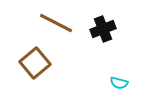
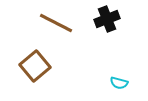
black cross: moved 4 px right, 10 px up
brown square: moved 3 px down
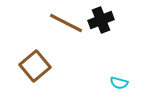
black cross: moved 6 px left, 1 px down
brown line: moved 10 px right
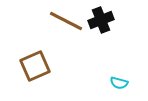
brown line: moved 2 px up
brown square: rotated 16 degrees clockwise
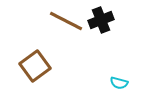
brown square: rotated 12 degrees counterclockwise
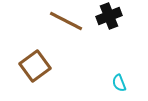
black cross: moved 8 px right, 4 px up
cyan semicircle: rotated 54 degrees clockwise
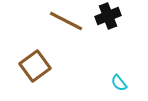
black cross: moved 1 px left
cyan semicircle: rotated 18 degrees counterclockwise
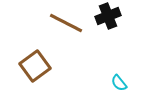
brown line: moved 2 px down
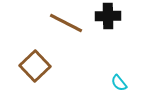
black cross: rotated 20 degrees clockwise
brown square: rotated 8 degrees counterclockwise
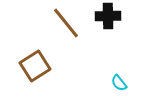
brown line: rotated 24 degrees clockwise
brown square: rotated 12 degrees clockwise
